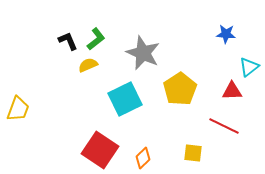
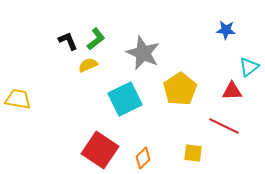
blue star: moved 4 px up
yellow trapezoid: moved 10 px up; rotated 100 degrees counterclockwise
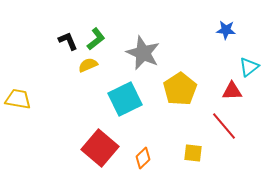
red line: rotated 24 degrees clockwise
red square: moved 2 px up; rotated 6 degrees clockwise
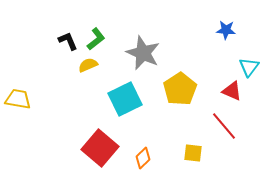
cyan triangle: rotated 15 degrees counterclockwise
red triangle: rotated 25 degrees clockwise
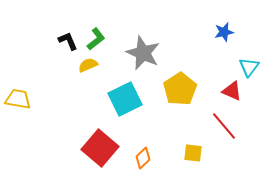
blue star: moved 2 px left, 2 px down; rotated 18 degrees counterclockwise
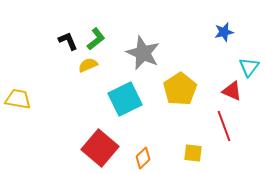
red line: rotated 20 degrees clockwise
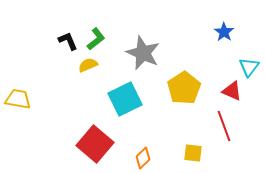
blue star: rotated 24 degrees counterclockwise
yellow pentagon: moved 4 px right, 1 px up
red square: moved 5 px left, 4 px up
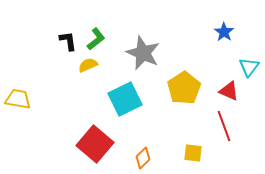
black L-shape: rotated 15 degrees clockwise
red triangle: moved 3 px left
